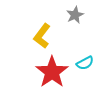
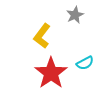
red star: moved 1 px left, 1 px down
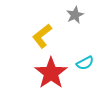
yellow L-shape: rotated 15 degrees clockwise
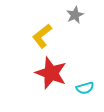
cyan semicircle: moved 25 px down; rotated 12 degrees clockwise
red star: rotated 16 degrees counterclockwise
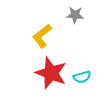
gray star: rotated 30 degrees clockwise
cyan semicircle: moved 3 px left, 11 px up
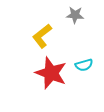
cyan semicircle: moved 2 px right, 12 px up
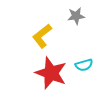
gray star: moved 1 px right, 1 px down; rotated 12 degrees counterclockwise
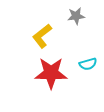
cyan semicircle: moved 4 px right, 1 px up
red star: rotated 20 degrees counterclockwise
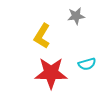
yellow L-shape: rotated 20 degrees counterclockwise
cyan semicircle: moved 1 px left
